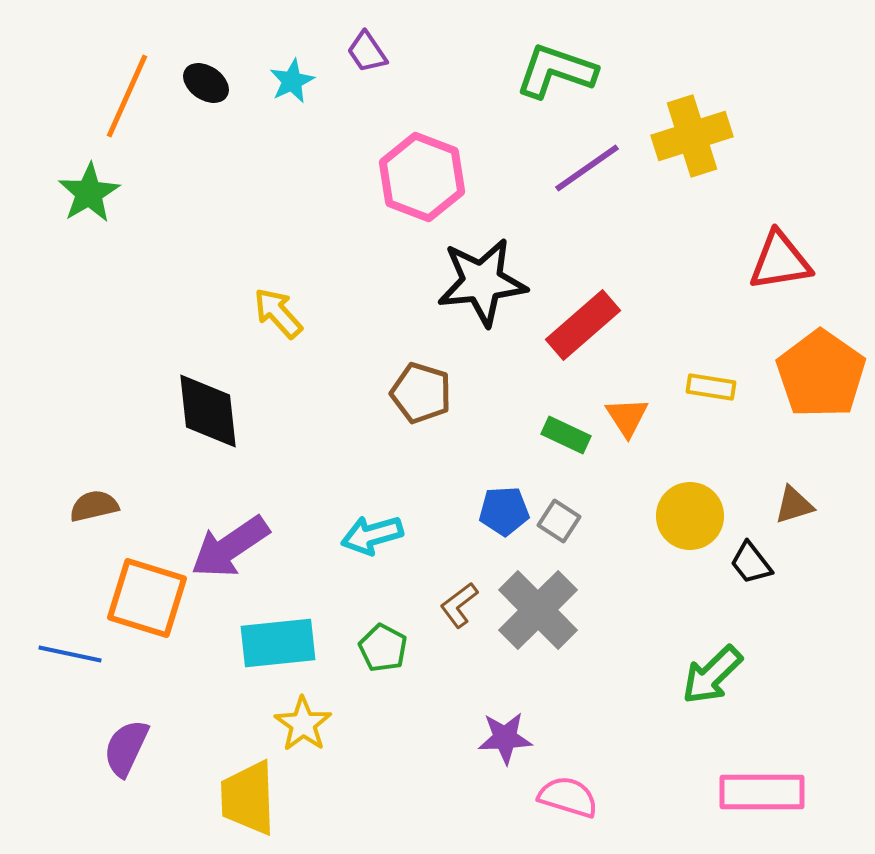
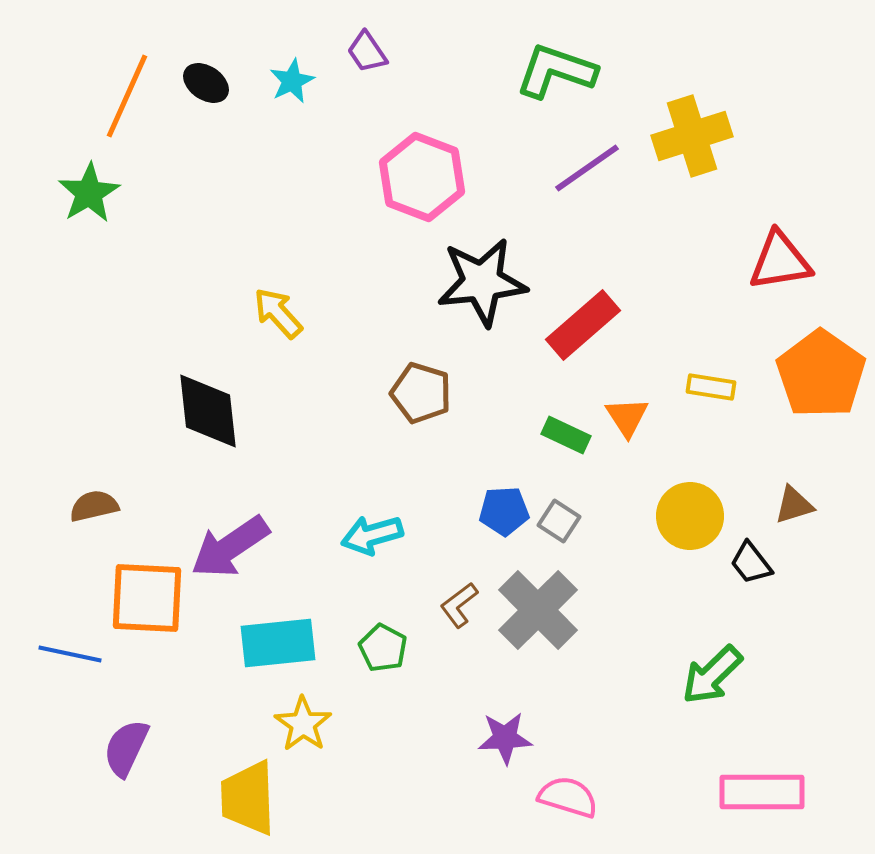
orange square: rotated 14 degrees counterclockwise
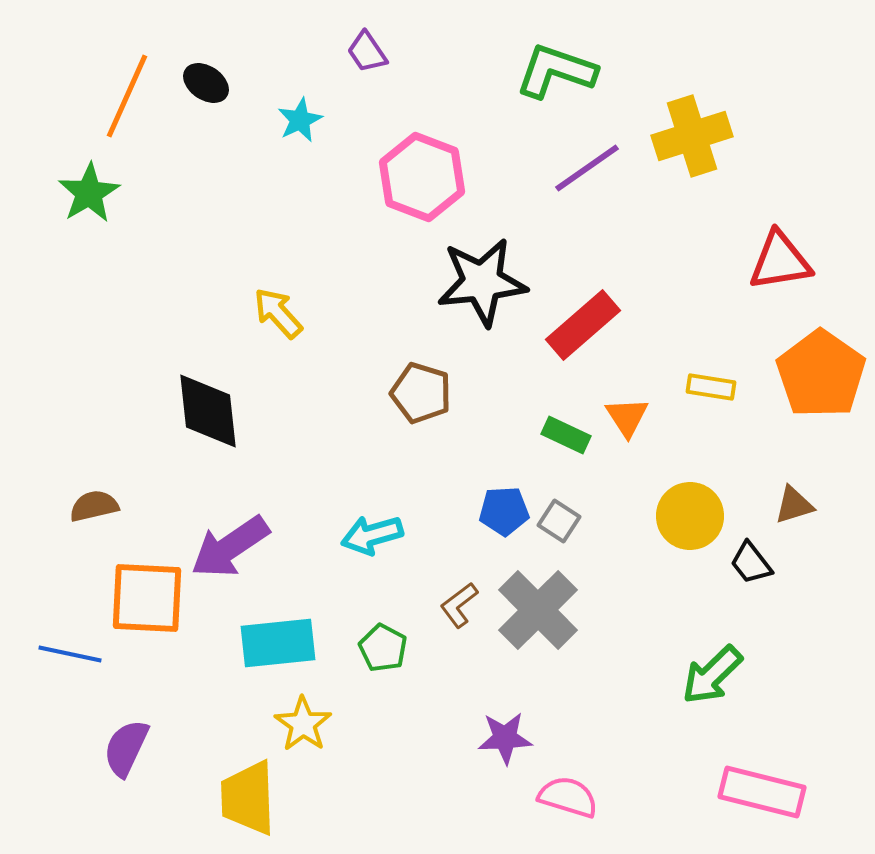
cyan star: moved 8 px right, 39 px down
pink rectangle: rotated 14 degrees clockwise
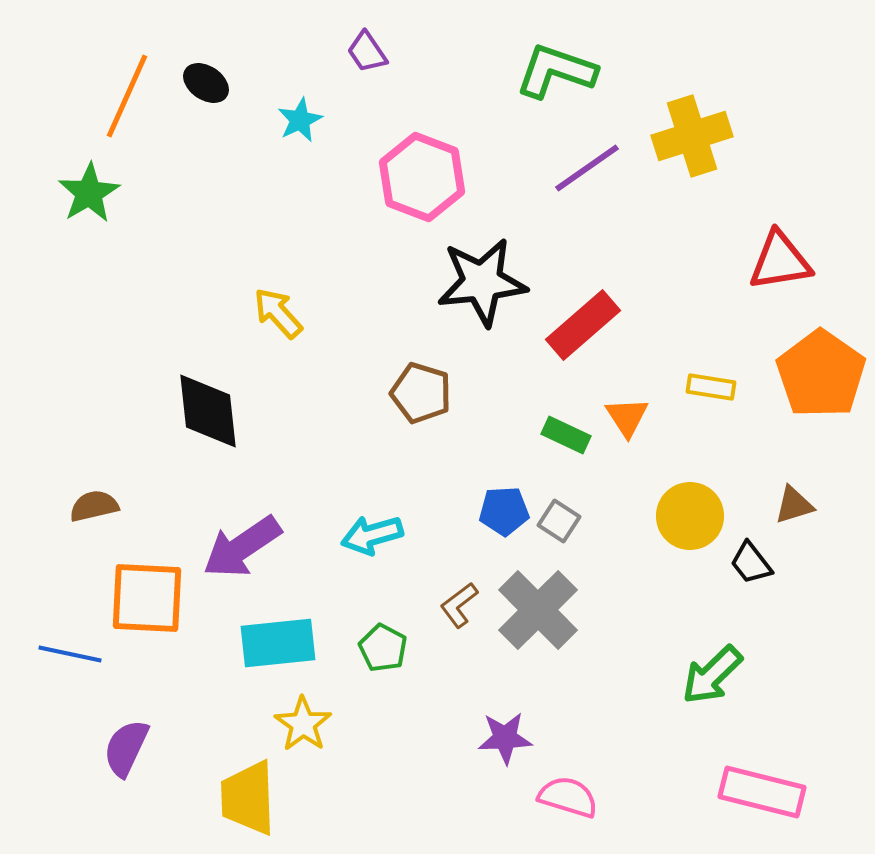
purple arrow: moved 12 px right
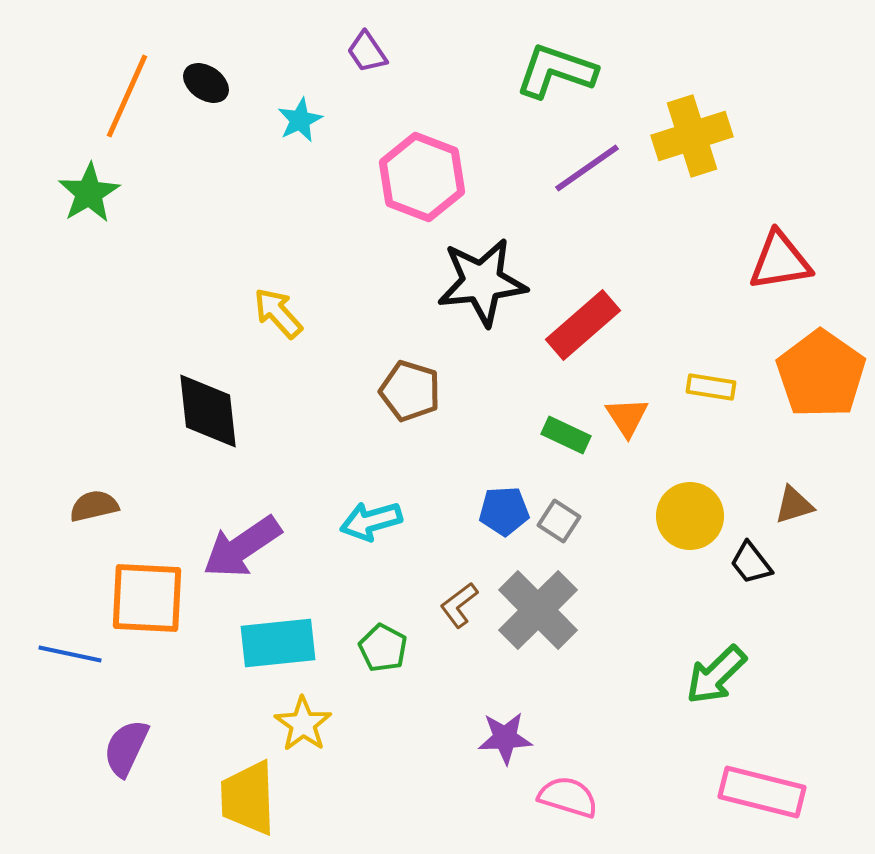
brown pentagon: moved 11 px left, 2 px up
cyan arrow: moved 1 px left, 14 px up
green arrow: moved 4 px right
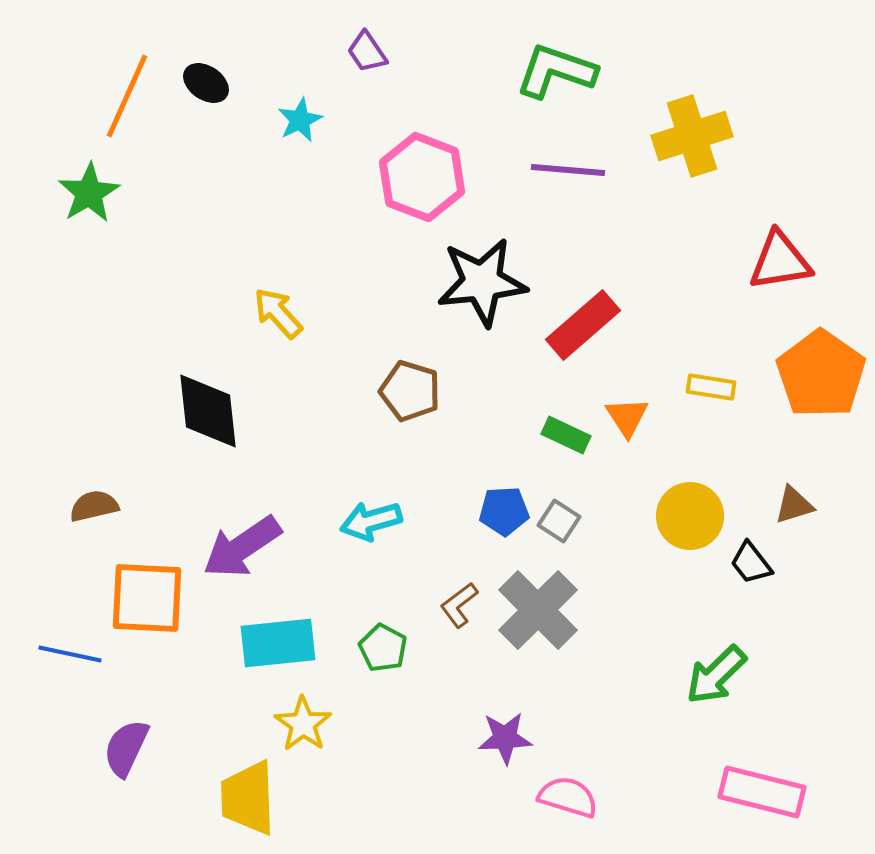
purple line: moved 19 px left, 2 px down; rotated 40 degrees clockwise
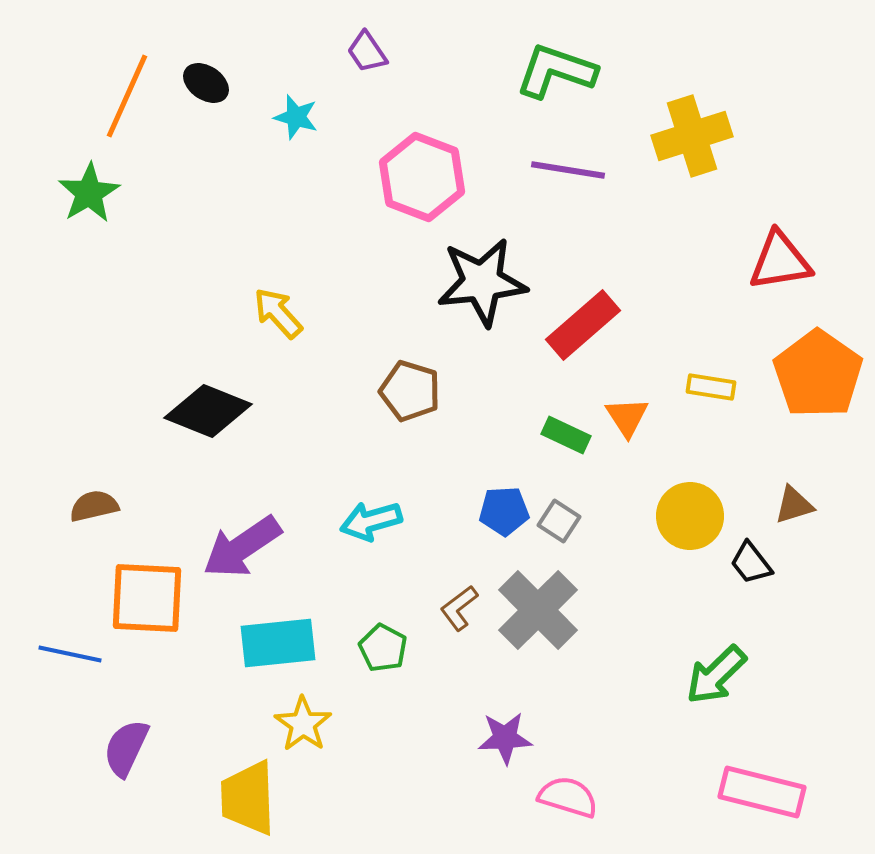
cyan star: moved 4 px left, 3 px up; rotated 30 degrees counterclockwise
purple line: rotated 4 degrees clockwise
orange pentagon: moved 3 px left
black diamond: rotated 62 degrees counterclockwise
brown L-shape: moved 3 px down
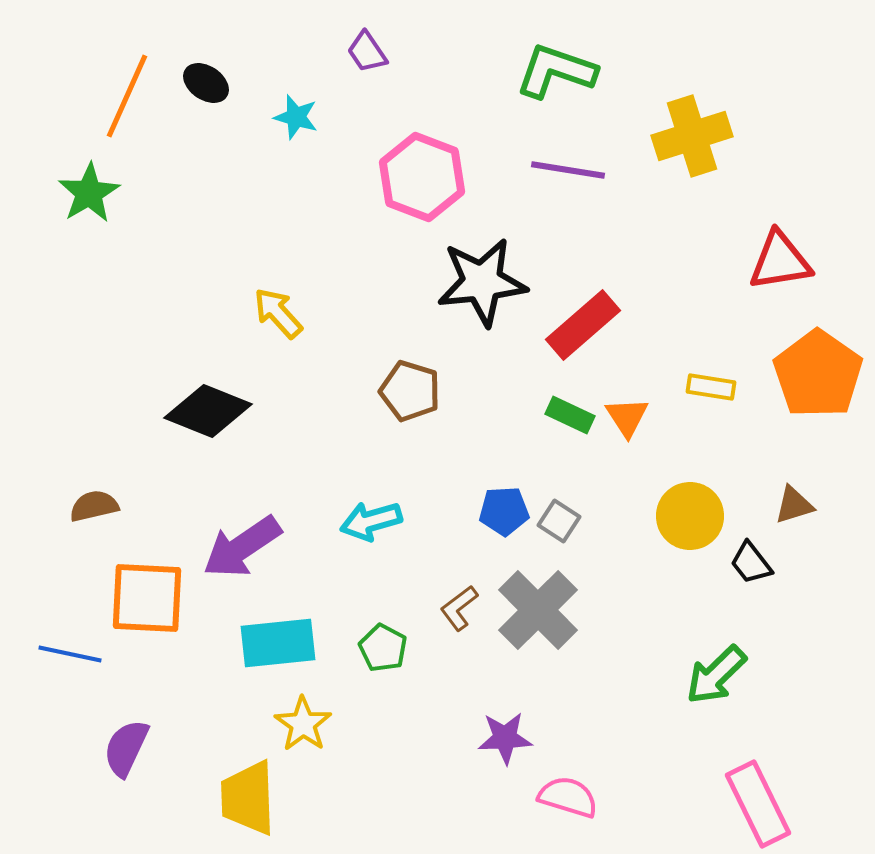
green rectangle: moved 4 px right, 20 px up
pink rectangle: moved 4 px left, 12 px down; rotated 50 degrees clockwise
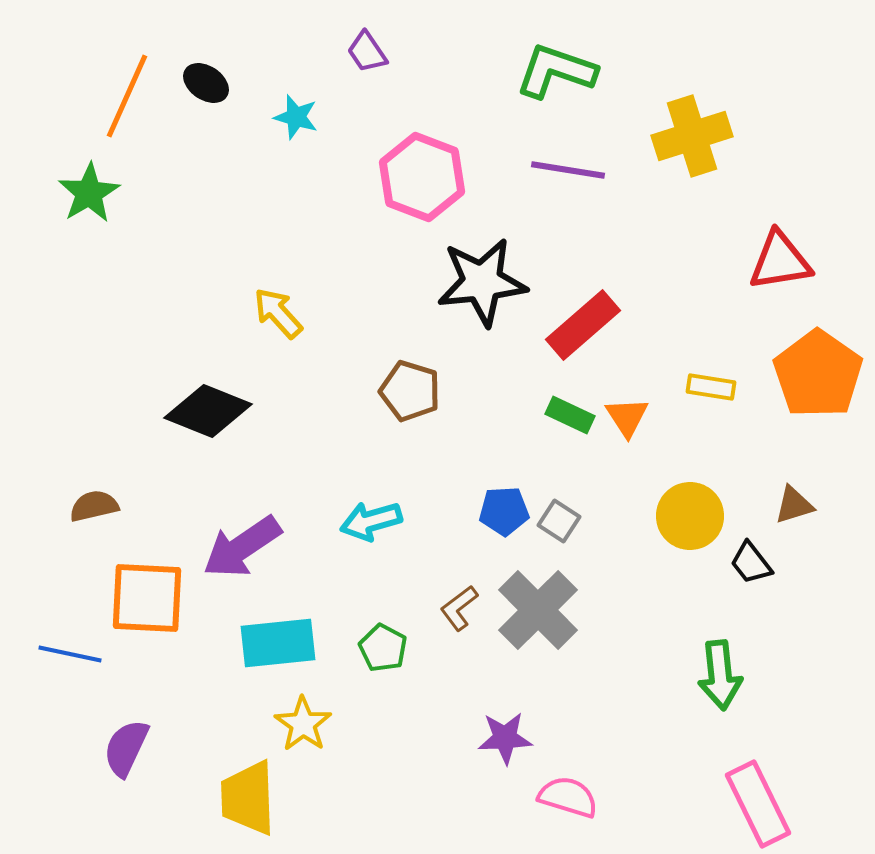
green arrow: moved 4 px right; rotated 52 degrees counterclockwise
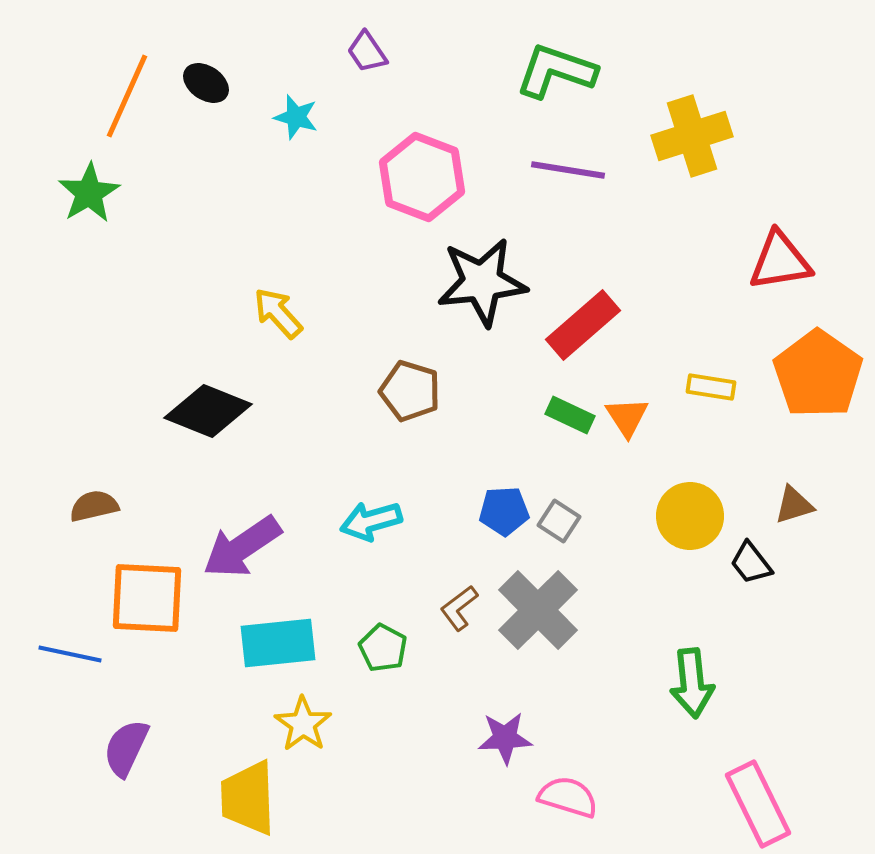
green arrow: moved 28 px left, 8 px down
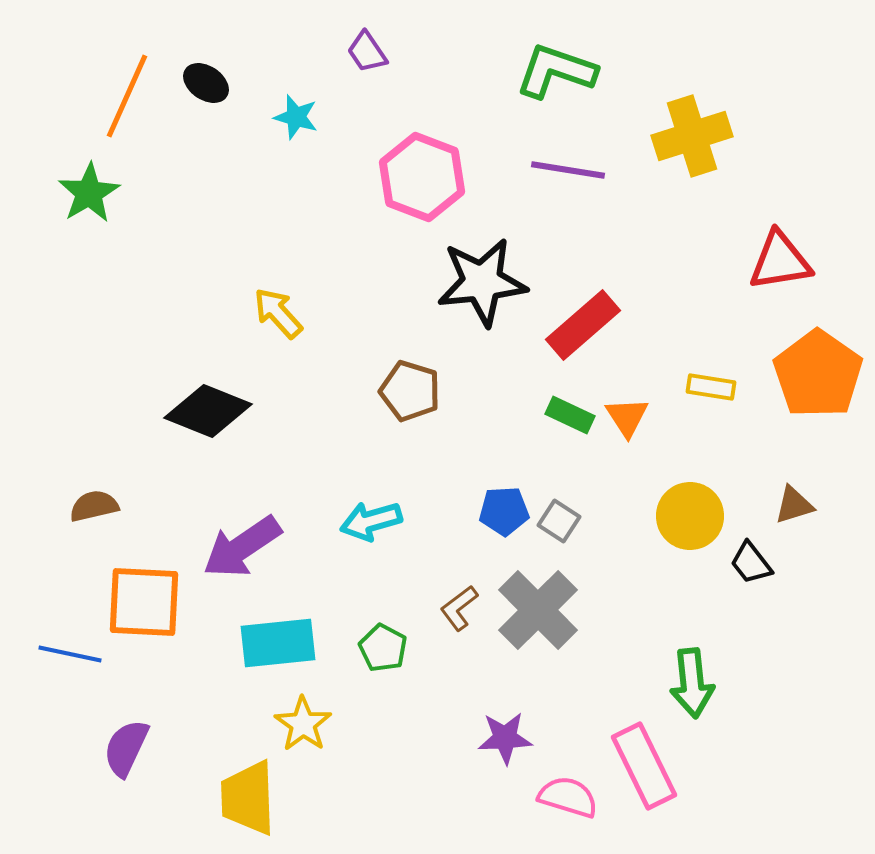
orange square: moved 3 px left, 4 px down
pink rectangle: moved 114 px left, 38 px up
